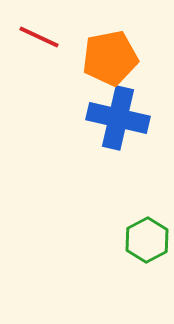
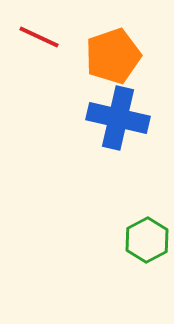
orange pentagon: moved 3 px right, 2 px up; rotated 8 degrees counterclockwise
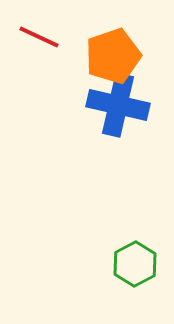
blue cross: moved 13 px up
green hexagon: moved 12 px left, 24 px down
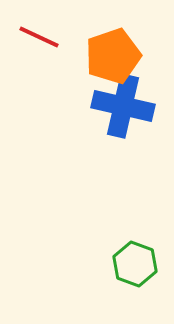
blue cross: moved 5 px right, 1 px down
green hexagon: rotated 12 degrees counterclockwise
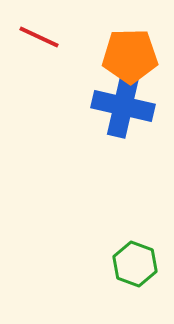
orange pentagon: moved 17 px right; rotated 18 degrees clockwise
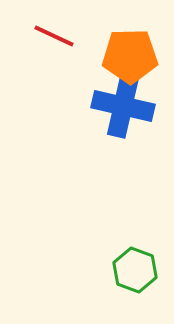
red line: moved 15 px right, 1 px up
green hexagon: moved 6 px down
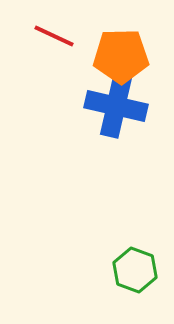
orange pentagon: moved 9 px left
blue cross: moved 7 px left
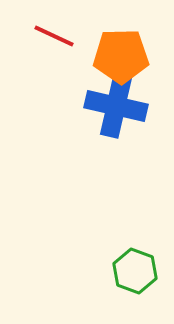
green hexagon: moved 1 px down
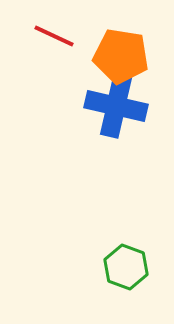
orange pentagon: rotated 10 degrees clockwise
green hexagon: moved 9 px left, 4 px up
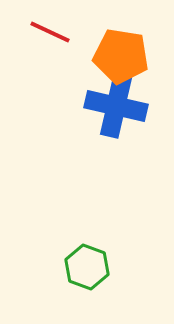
red line: moved 4 px left, 4 px up
green hexagon: moved 39 px left
